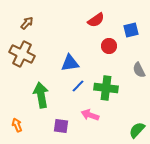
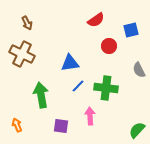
brown arrow: rotated 112 degrees clockwise
pink arrow: moved 1 px down; rotated 66 degrees clockwise
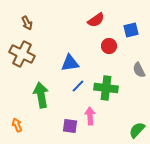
purple square: moved 9 px right
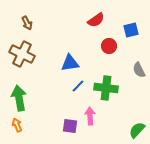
green arrow: moved 22 px left, 3 px down
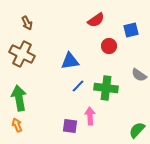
blue triangle: moved 2 px up
gray semicircle: moved 5 px down; rotated 28 degrees counterclockwise
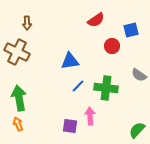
brown arrow: rotated 24 degrees clockwise
red circle: moved 3 px right
brown cross: moved 5 px left, 2 px up
orange arrow: moved 1 px right, 1 px up
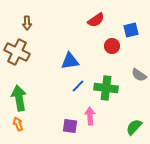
green semicircle: moved 3 px left, 3 px up
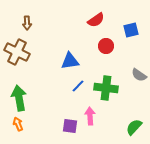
red circle: moved 6 px left
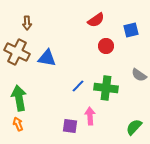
blue triangle: moved 23 px left, 3 px up; rotated 18 degrees clockwise
